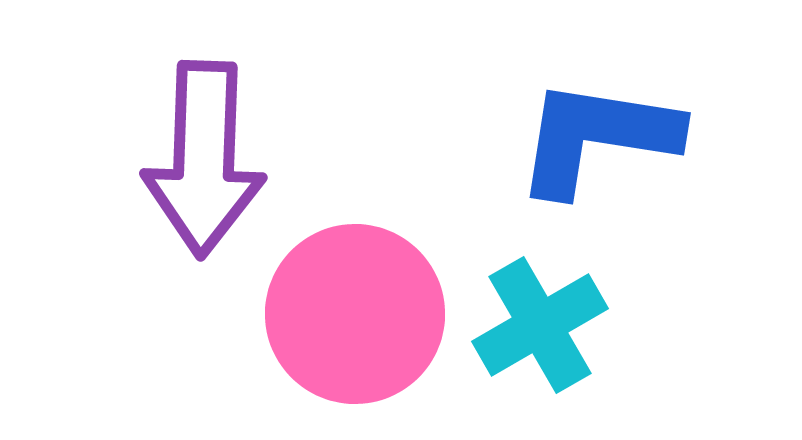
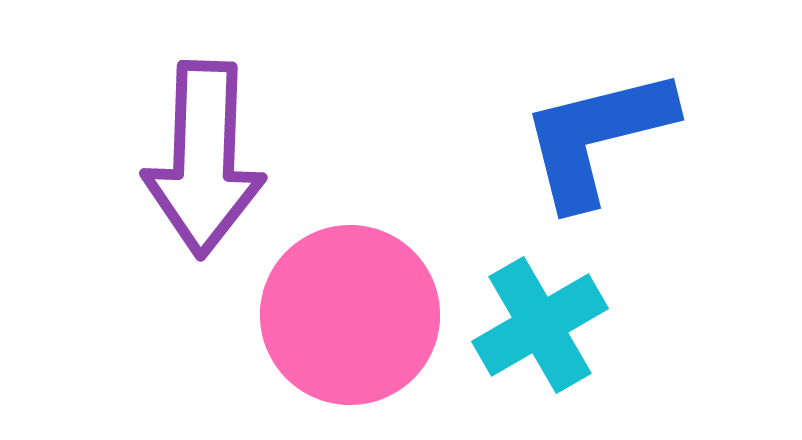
blue L-shape: rotated 23 degrees counterclockwise
pink circle: moved 5 px left, 1 px down
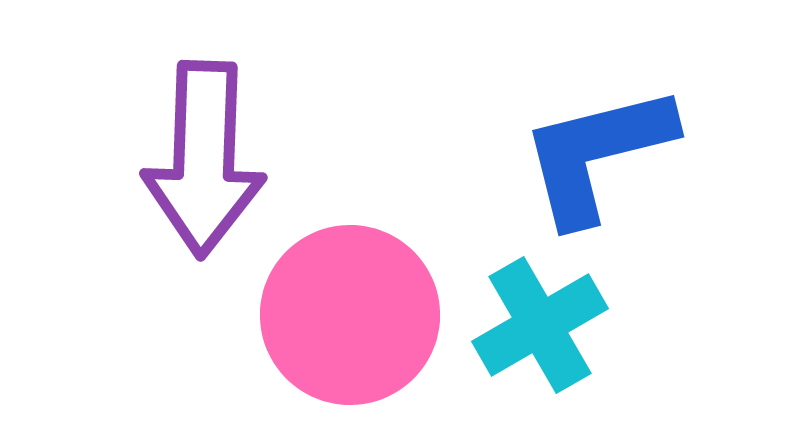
blue L-shape: moved 17 px down
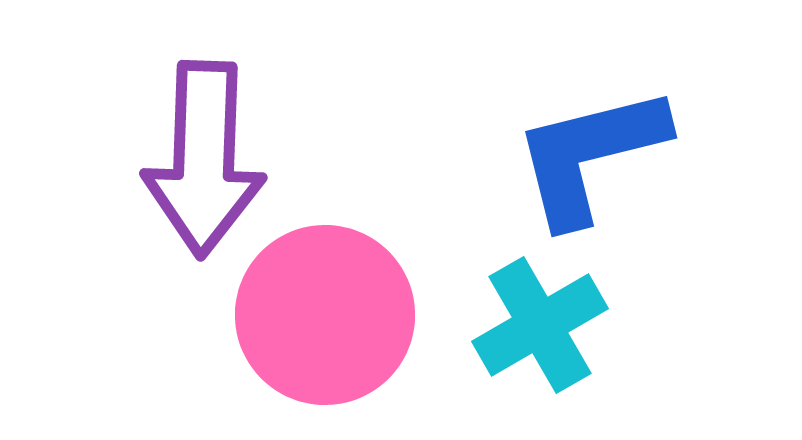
blue L-shape: moved 7 px left, 1 px down
pink circle: moved 25 px left
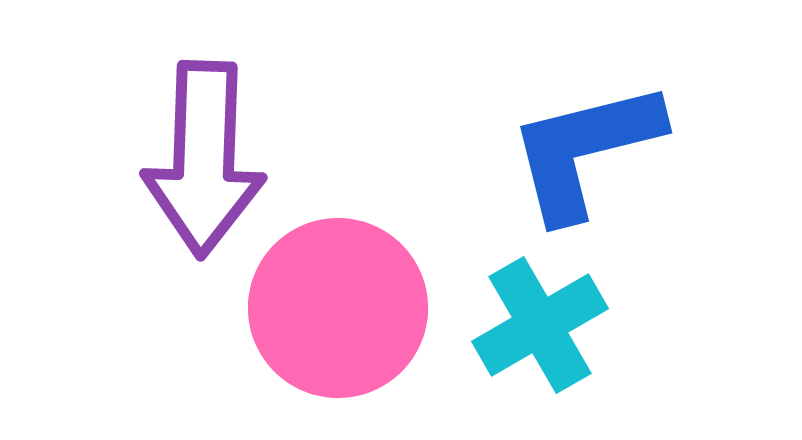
blue L-shape: moved 5 px left, 5 px up
pink circle: moved 13 px right, 7 px up
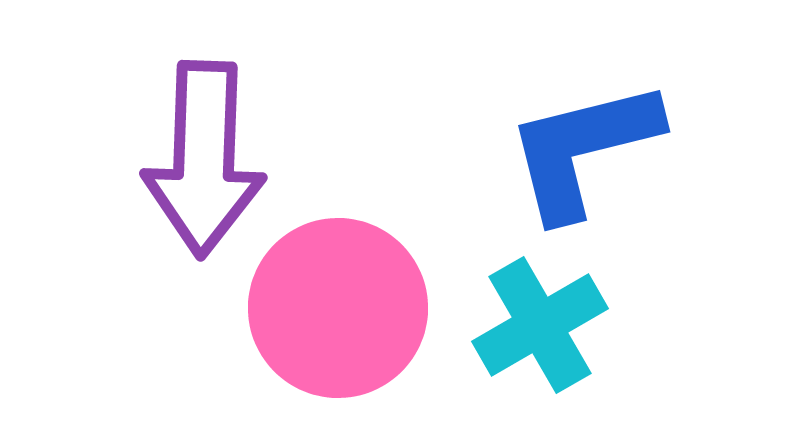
blue L-shape: moved 2 px left, 1 px up
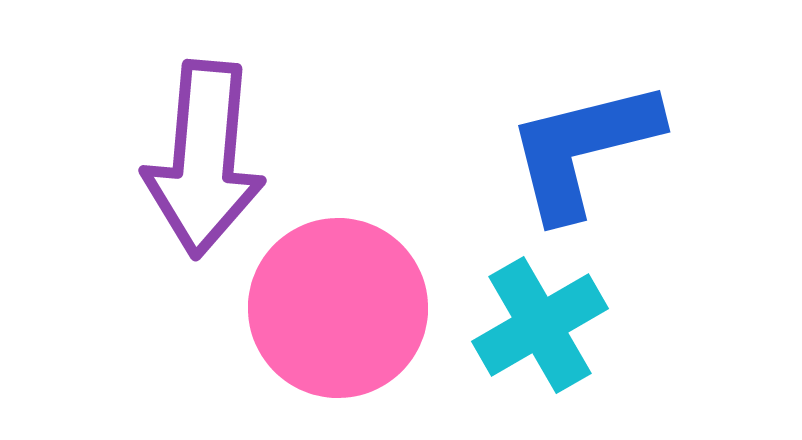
purple arrow: rotated 3 degrees clockwise
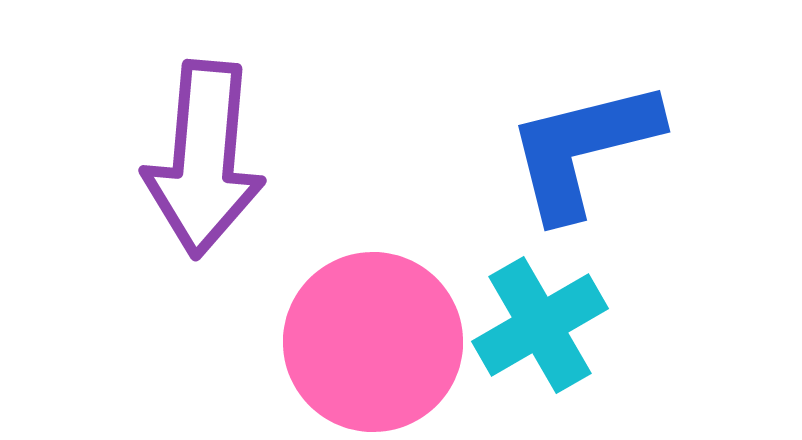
pink circle: moved 35 px right, 34 px down
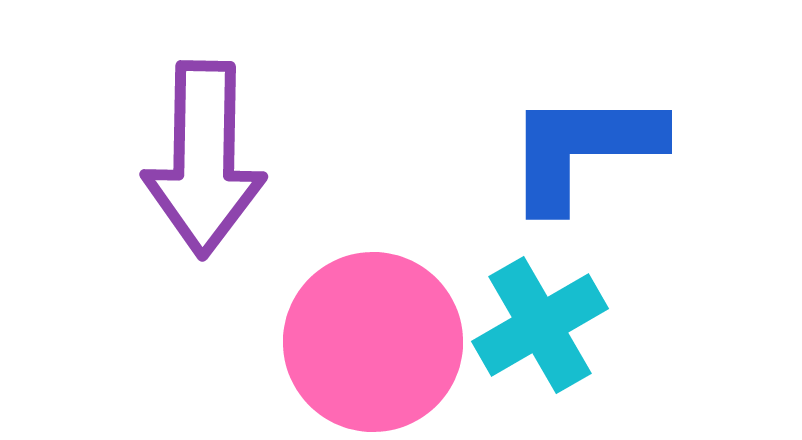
blue L-shape: rotated 14 degrees clockwise
purple arrow: rotated 4 degrees counterclockwise
